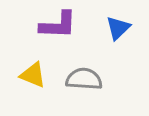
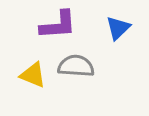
purple L-shape: rotated 6 degrees counterclockwise
gray semicircle: moved 8 px left, 13 px up
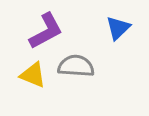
purple L-shape: moved 12 px left, 6 px down; rotated 24 degrees counterclockwise
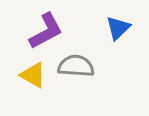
yellow triangle: rotated 8 degrees clockwise
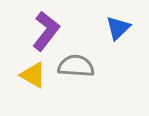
purple L-shape: rotated 24 degrees counterclockwise
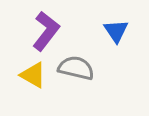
blue triangle: moved 2 px left, 3 px down; rotated 20 degrees counterclockwise
gray semicircle: moved 2 px down; rotated 9 degrees clockwise
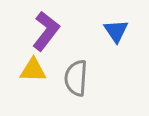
gray semicircle: moved 10 px down; rotated 99 degrees counterclockwise
yellow triangle: moved 5 px up; rotated 28 degrees counterclockwise
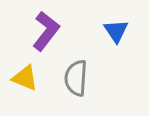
yellow triangle: moved 8 px left, 8 px down; rotated 20 degrees clockwise
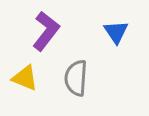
blue triangle: moved 1 px down
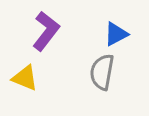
blue triangle: moved 2 px down; rotated 36 degrees clockwise
gray semicircle: moved 26 px right, 6 px up; rotated 6 degrees clockwise
